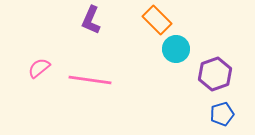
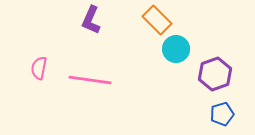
pink semicircle: rotated 40 degrees counterclockwise
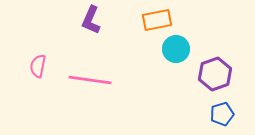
orange rectangle: rotated 56 degrees counterclockwise
pink semicircle: moved 1 px left, 2 px up
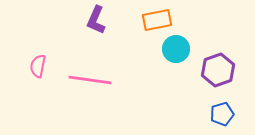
purple L-shape: moved 5 px right
purple hexagon: moved 3 px right, 4 px up
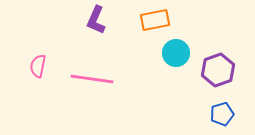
orange rectangle: moved 2 px left
cyan circle: moved 4 px down
pink line: moved 2 px right, 1 px up
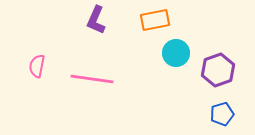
pink semicircle: moved 1 px left
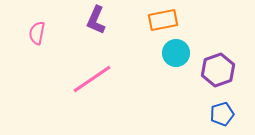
orange rectangle: moved 8 px right
pink semicircle: moved 33 px up
pink line: rotated 42 degrees counterclockwise
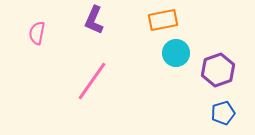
purple L-shape: moved 2 px left
pink line: moved 2 px down; rotated 21 degrees counterclockwise
blue pentagon: moved 1 px right, 1 px up
